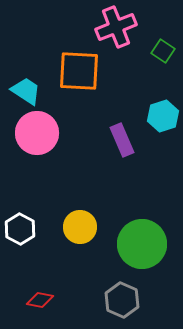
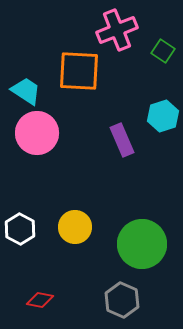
pink cross: moved 1 px right, 3 px down
yellow circle: moved 5 px left
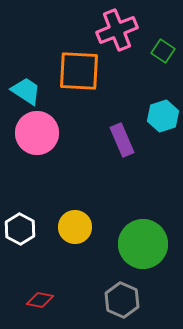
green circle: moved 1 px right
